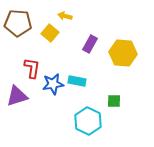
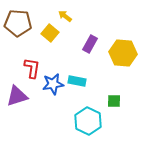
yellow arrow: rotated 24 degrees clockwise
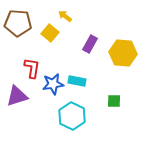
cyan hexagon: moved 16 px left, 5 px up
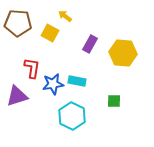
yellow square: rotated 12 degrees counterclockwise
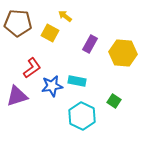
red L-shape: rotated 45 degrees clockwise
blue star: moved 1 px left, 2 px down
green square: rotated 32 degrees clockwise
cyan hexagon: moved 10 px right
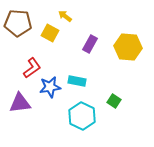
yellow hexagon: moved 5 px right, 6 px up
blue star: moved 2 px left, 1 px down
purple triangle: moved 3 px right, 7 px down; rotated 10 degrees clockwise
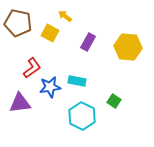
brown pentagon: rotated 8 degrees clockwise
purple rectangle: moved 2 px left, 2 px up
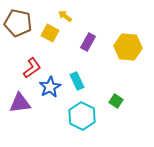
cyan rectangle: rotated 54 degrees clockwise
blue star: rotated 20 degrees counterclockwise
green square: moved 2 px right
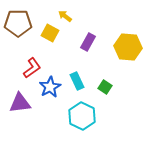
brown pentagon: rotated 12 degrees counterclockwise
green square: moved 11 px left, 14 px up
